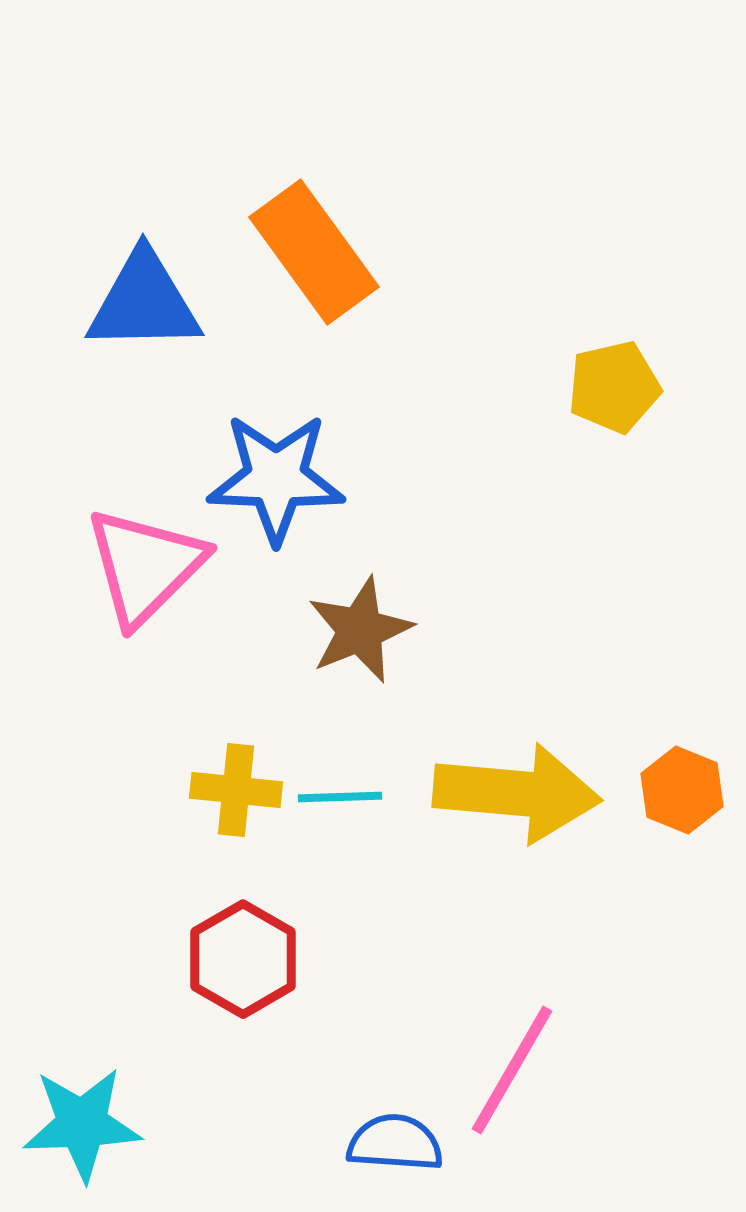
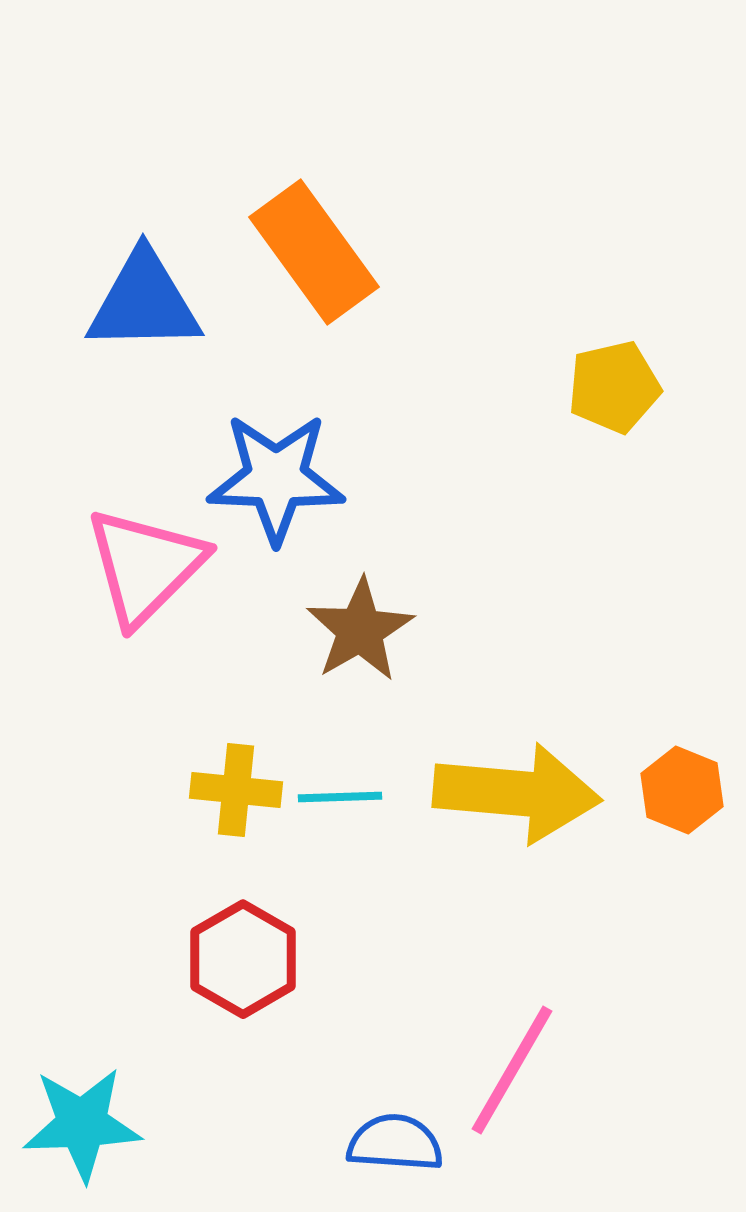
brown star: rotated 8 degrees counterclockwise
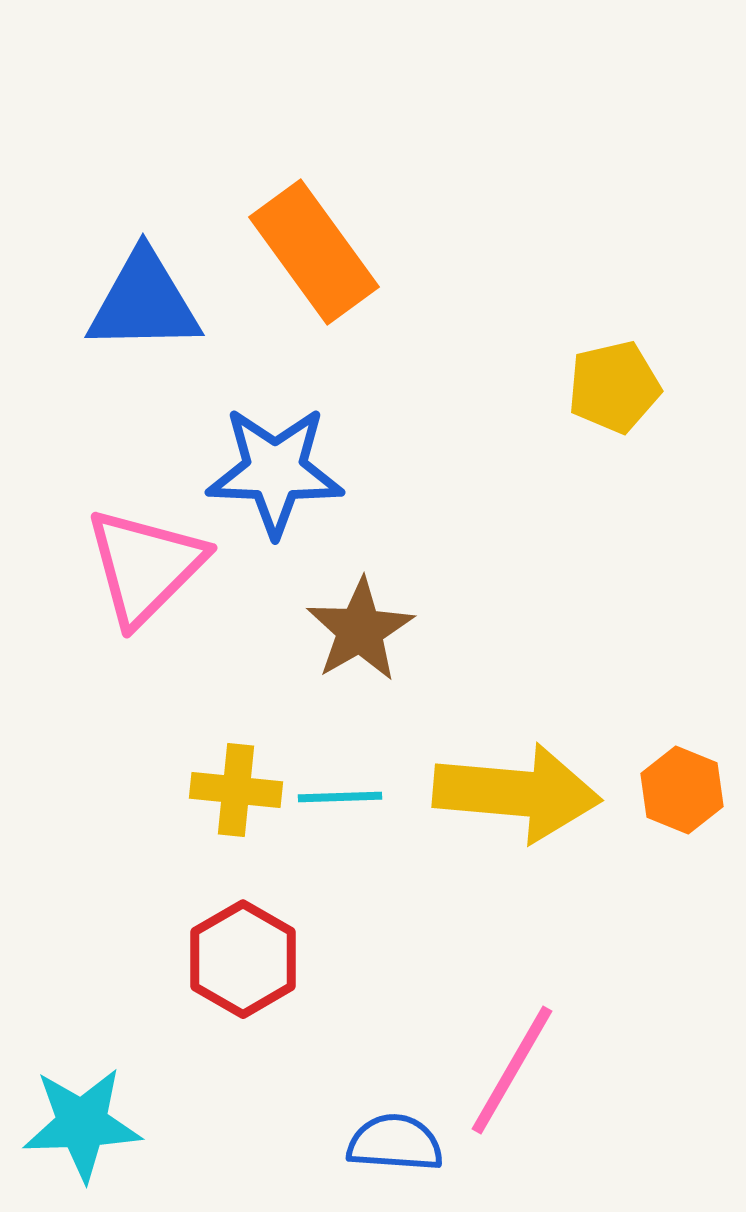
blue star: moved 1 px left, 7 px up
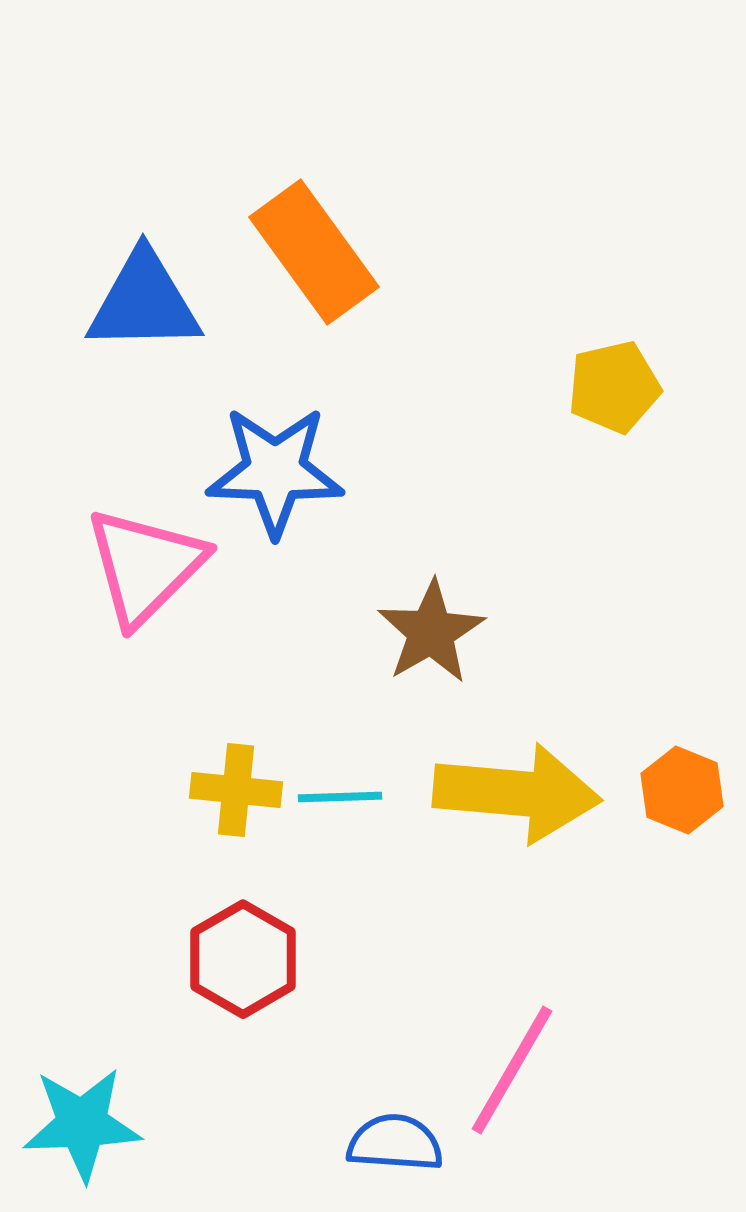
brown star: moved 71 px right, 2 px down
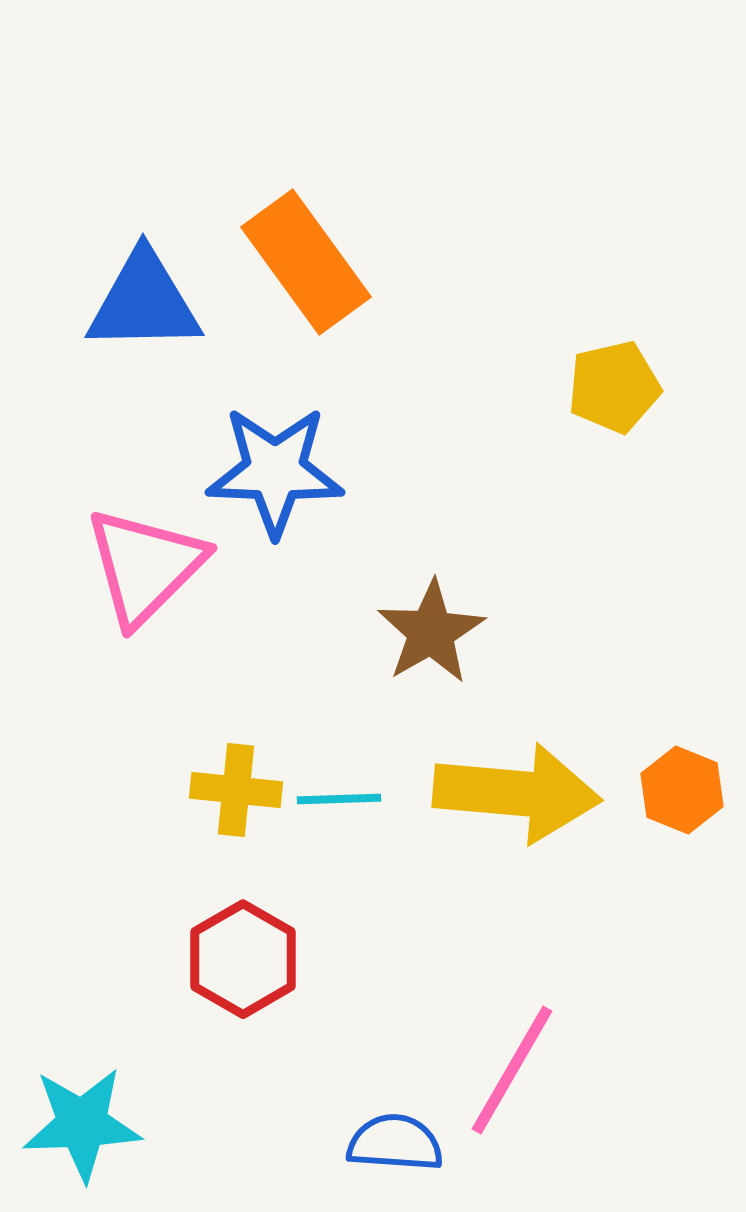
orange rectangle: moved 8 px left, 10 px down
cyan line: moved 1 px left, 2 px down
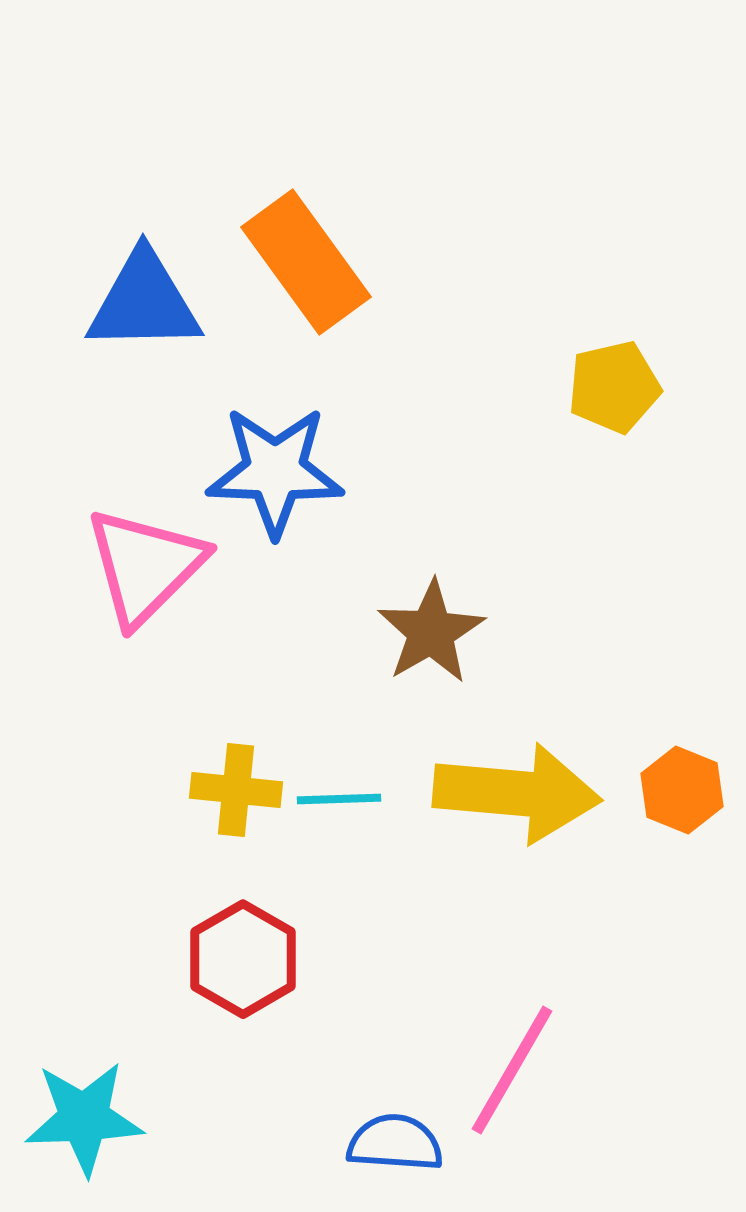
cyan star: moved 2 px right, 6 px up
